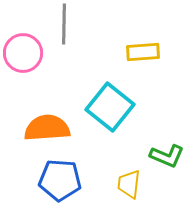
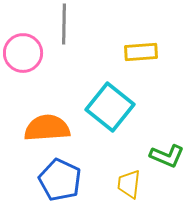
yellow rectangle: moved 2 px left
blue pentagon: rotated 21 degrees clockwise
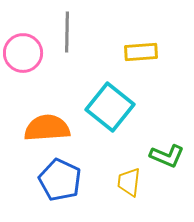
gray line: moved 3 px right, 8 px down
yellow trapezoid: moved 2 px up
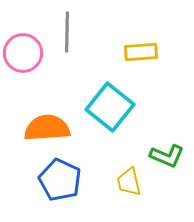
yellow trapezoid: rotated 20 degrees counterclockwise
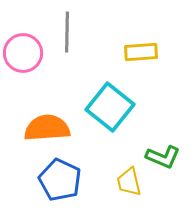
green L-shape: moved 4 px left, 1 px down
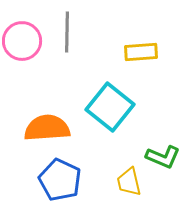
pink circle: moved 1 px left, 12 px up
